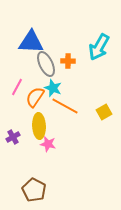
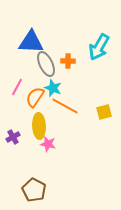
yellow square: rotated 14 degrees clockwise
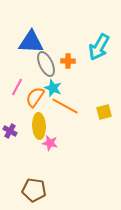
purple cross: moved 3 px left, 6 px up; rotated 32 degrees counterclockwise
pink star: moved 2 px right, 1 px up
brown pentagon: rotated 20 degrees counterclockwise
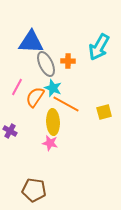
orange line: moved 1 px right, 2 px up
yellow ellipse: moved 14 px right, 4 px up
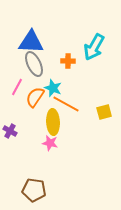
cyan arrow: moved 5 px left
gray ellipse: moved 12 px left
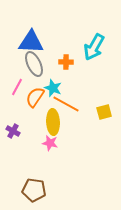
orange cross: moved 2 px left, 1 px down
purple cross: moved 3 px right
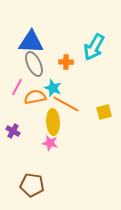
orange semicircle: rotated 45 degrees clockwise
brown pentagon: moved 2 px left, 5 px up
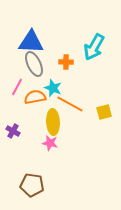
orange line: moved 4 px right
